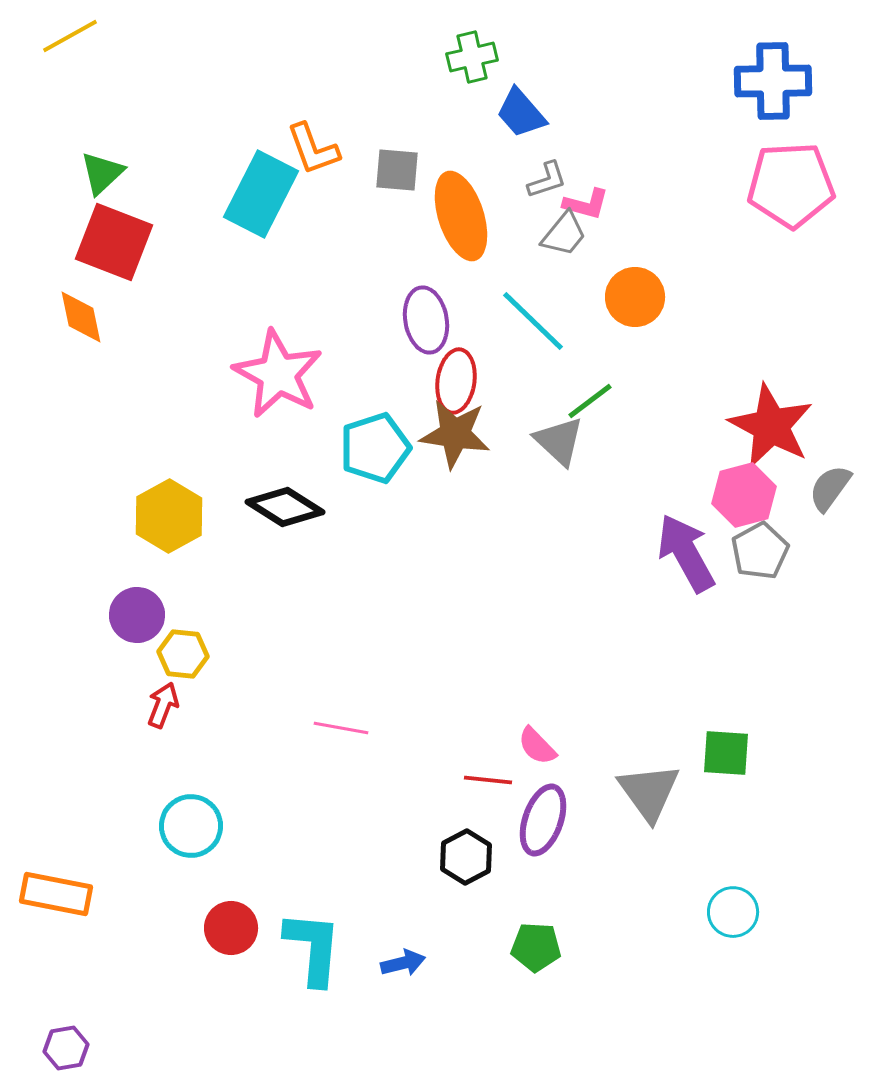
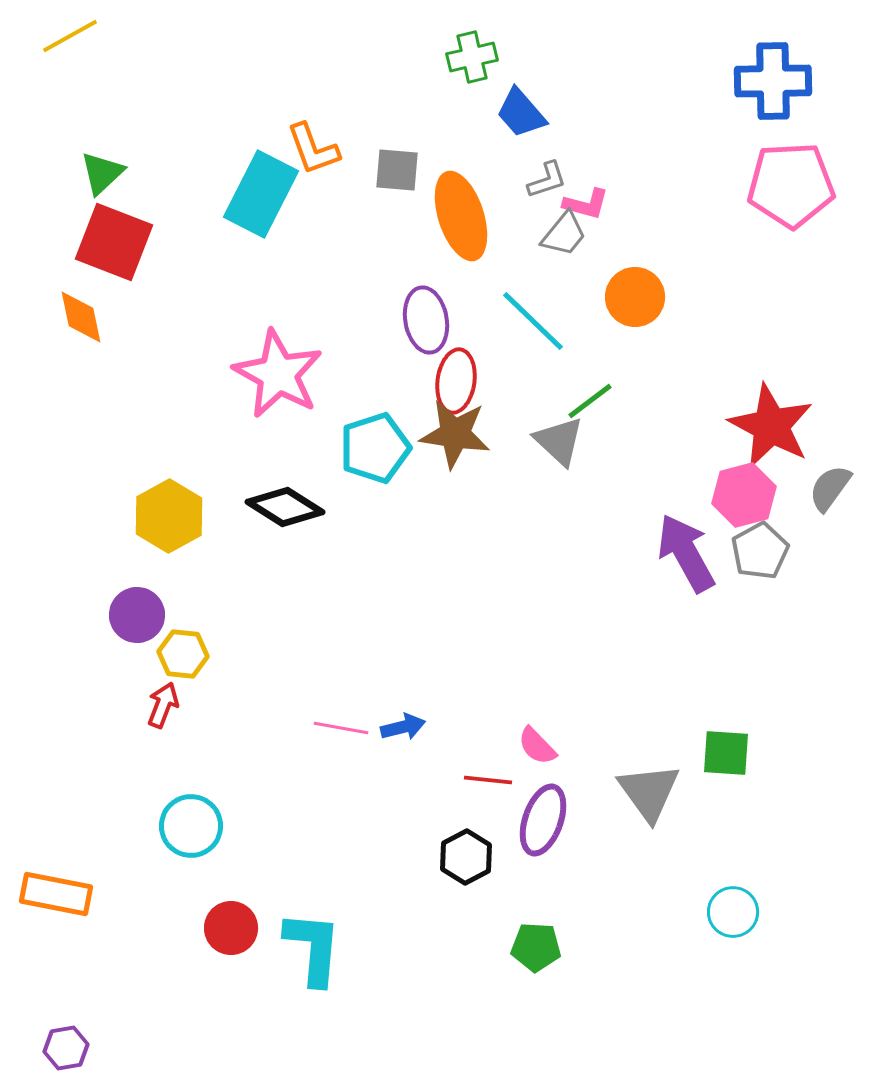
blue arrow at (403, 963): moved 236 px up
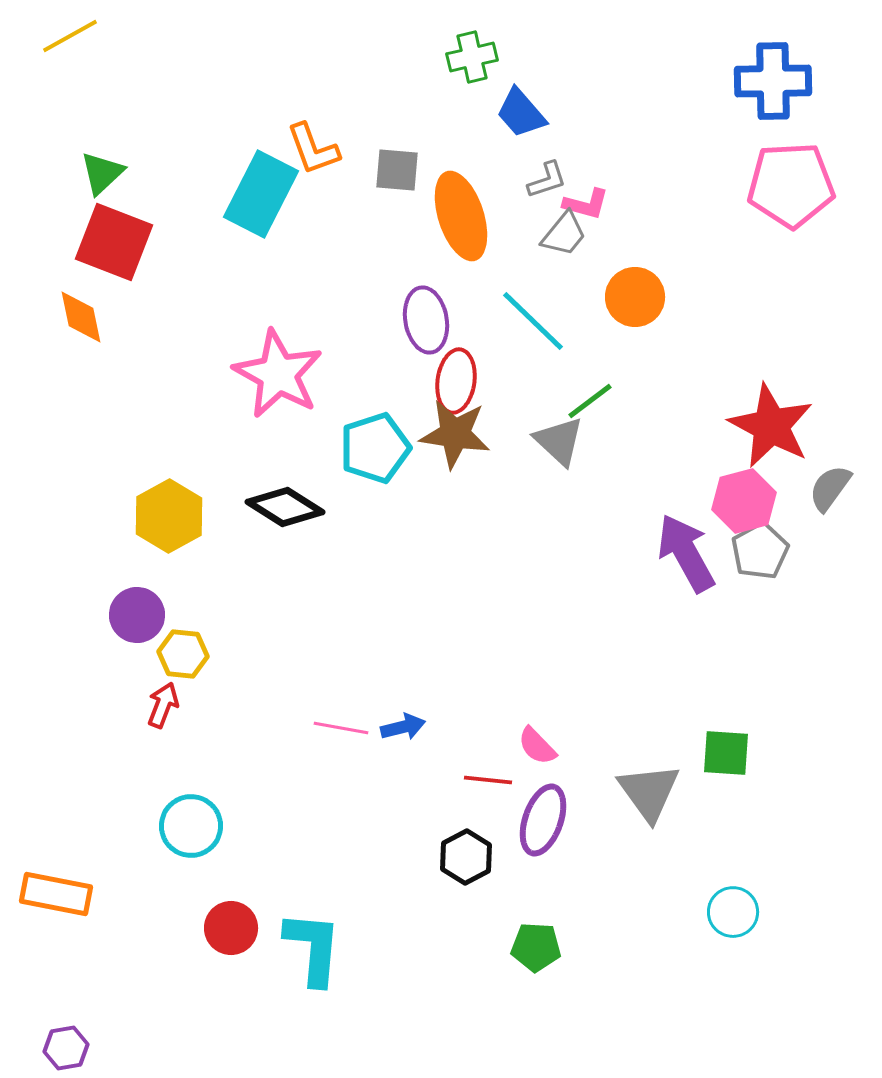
pink hexagon at (744, 495): moved 6 px down
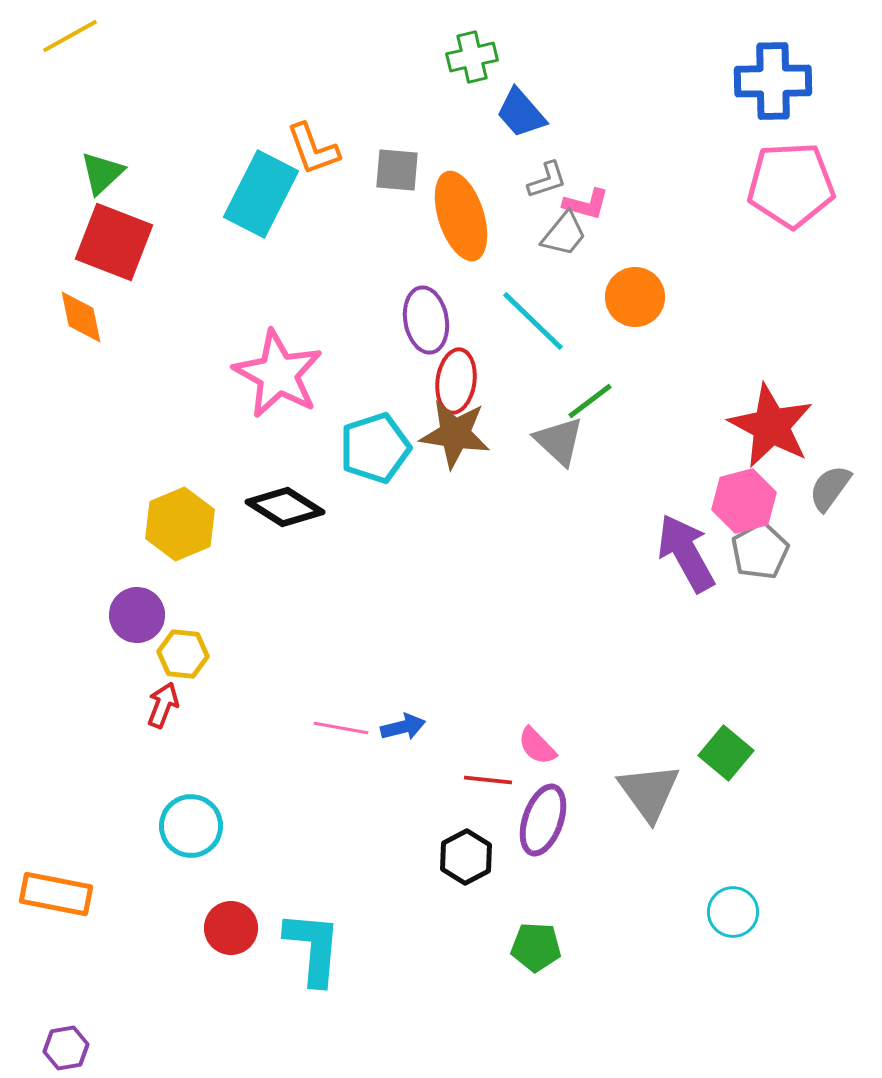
yellow hexagon at (169, 516): moved 11 px right, 8 px down; rotated 6 degrees clockwise
green square at (726, 753): rotated 36 degrees clockwise
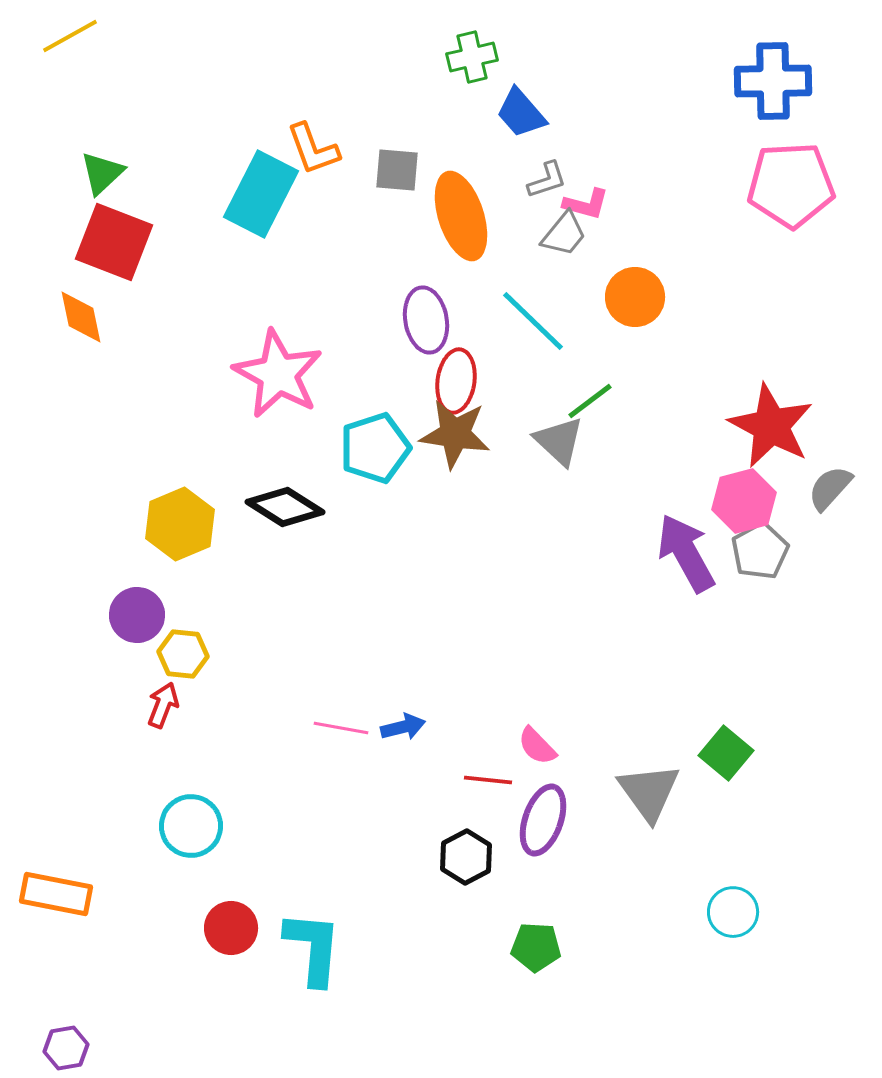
gray semicircle at (830, 488): rotated 6 degrees clockwise
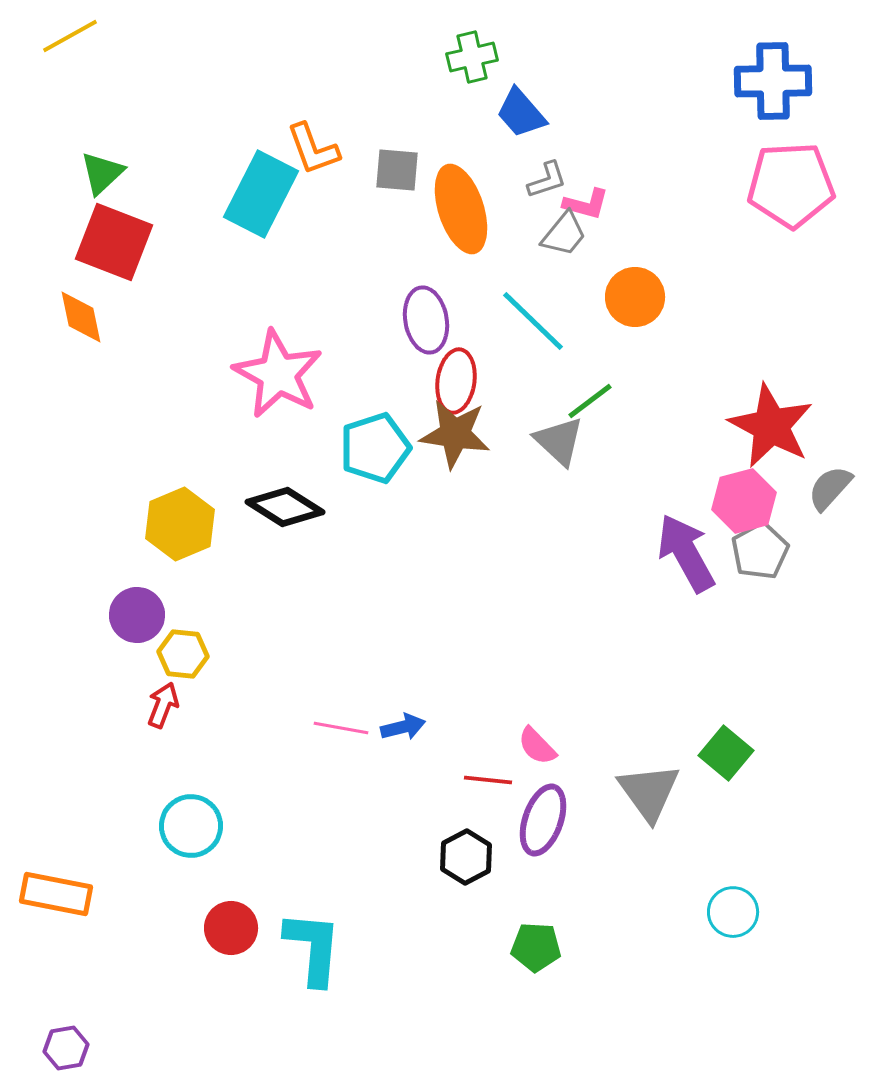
orange ellipse at (461, 216): moved 7 px up
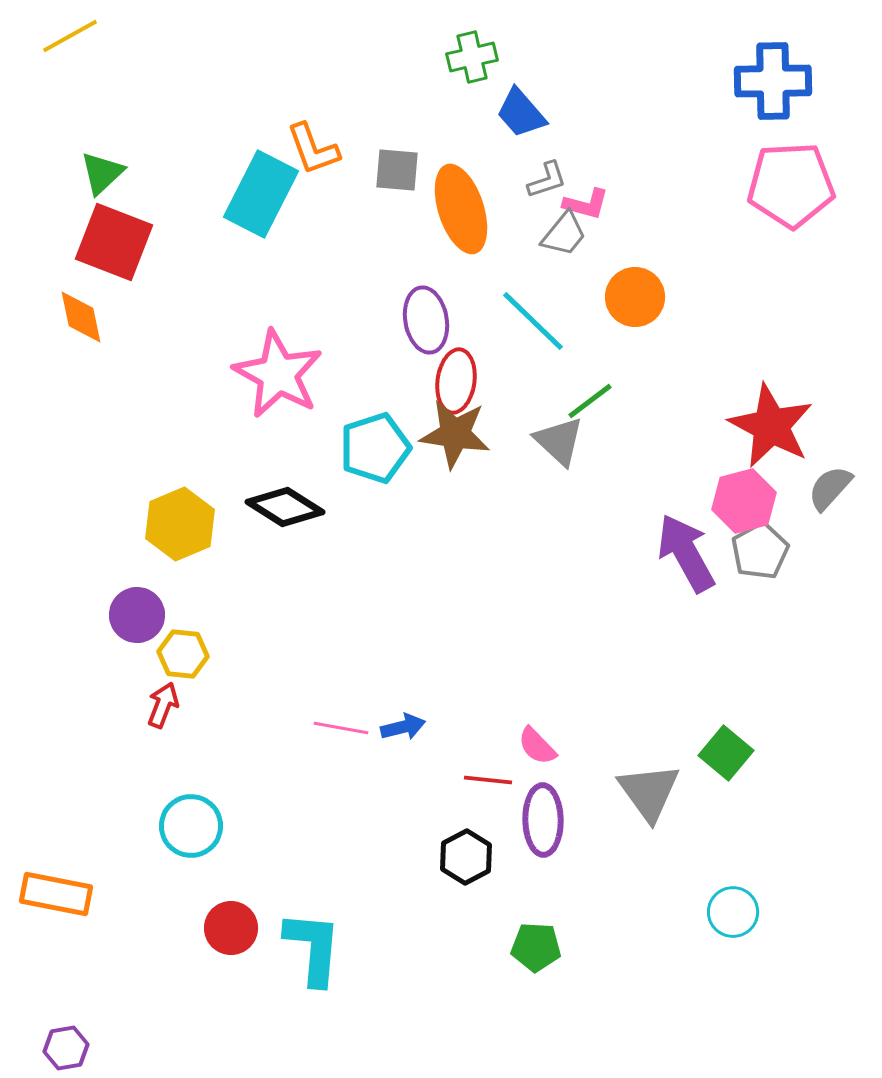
purple ellipse at (543, 820): rotated 20 degrees counterclockwise
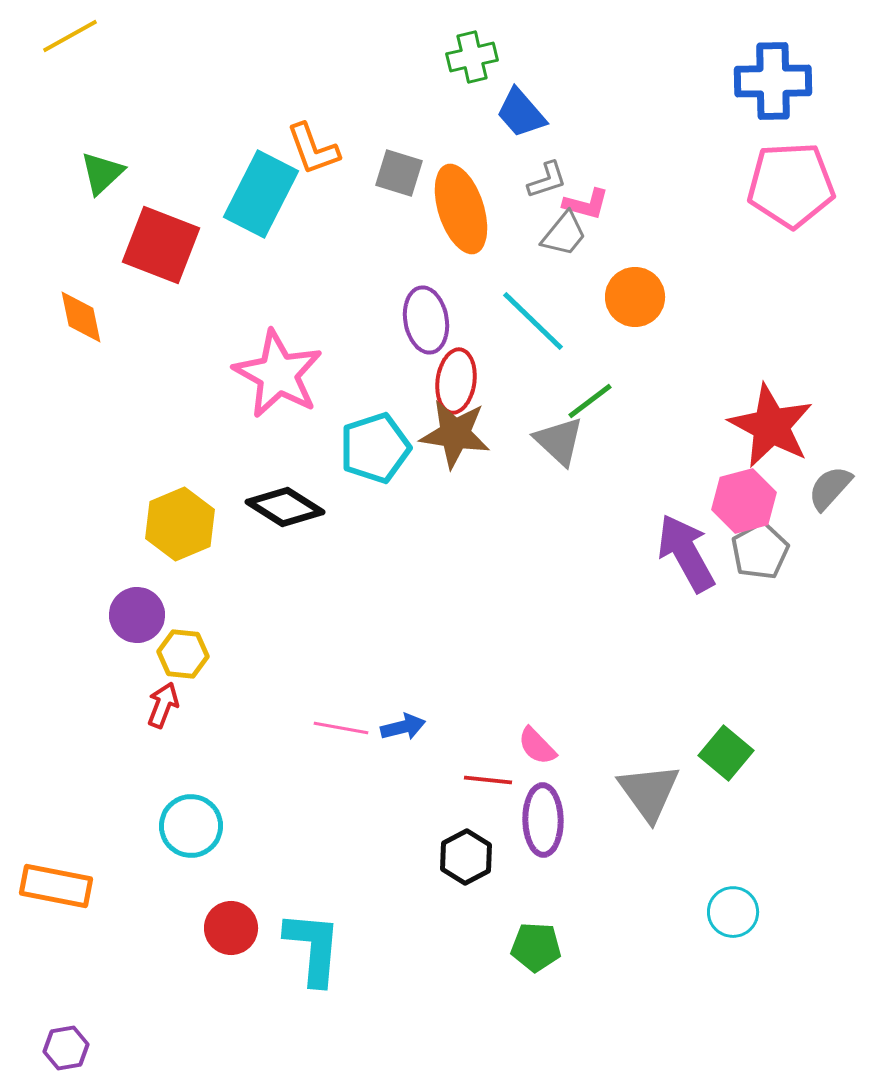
gray square at (397, 170): moved 2 px right, 3 px down; rotated 12 degrees clockwise
red square at (114, 242): moved 47 px right, 3 px down
orange rectangle at (56, 894): moved 8 px up
